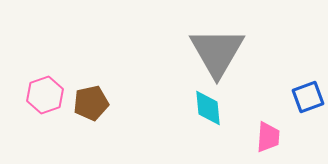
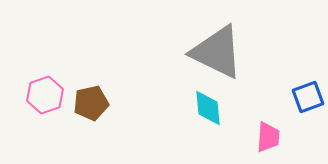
gray triangle: rotated 34 degrees counterclockwise
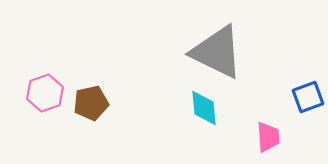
pink hexagon: moved 2 px up
cyan diamond: moved 4 px left
pink trapezoid: rotated 8 degrees counterclockwise
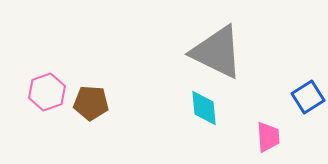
pink hexagon: moved 2 px right, 1 px up
blue square: rotated 12 degrees counterclockwise
brown pentagon: rotated 16 degrees clockwise
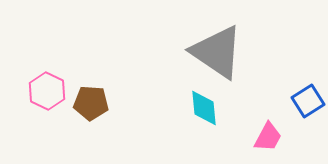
gray triangle: rotated 8 degrees clockwise
pink hexagon: moved 1 px up; rotated 15 degrees counterclockwise
blue square: moved 4 px down
pink trapezoid: rotated 32 degrees clockwise
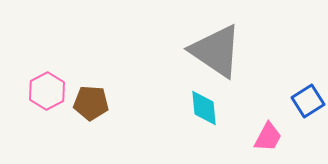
gray triangle: moved 1 px left, 1 px up
pink hexagon: rotated 6 degrees clockwise
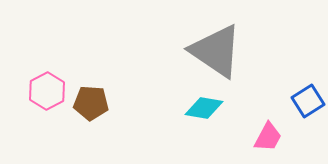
cyan diamond: rotated 75 degrees counterclockwise
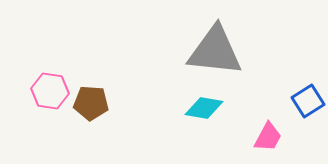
gray triangle: moved 1 px left; rotated 28 degrees counterclockwise
pink hexagon: moved 3 px right; rotated 24 degrees counterclockwise
